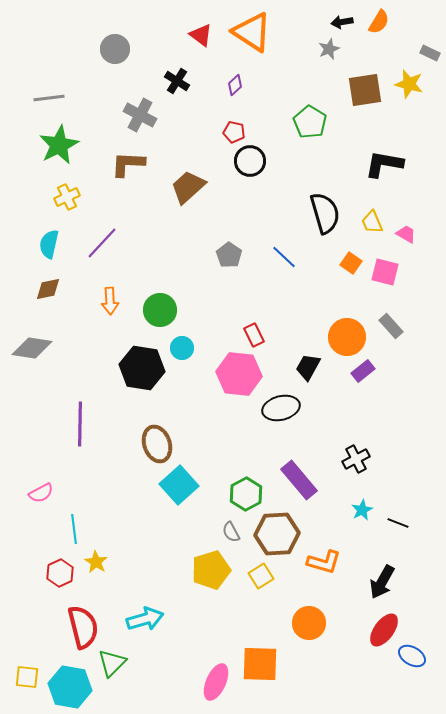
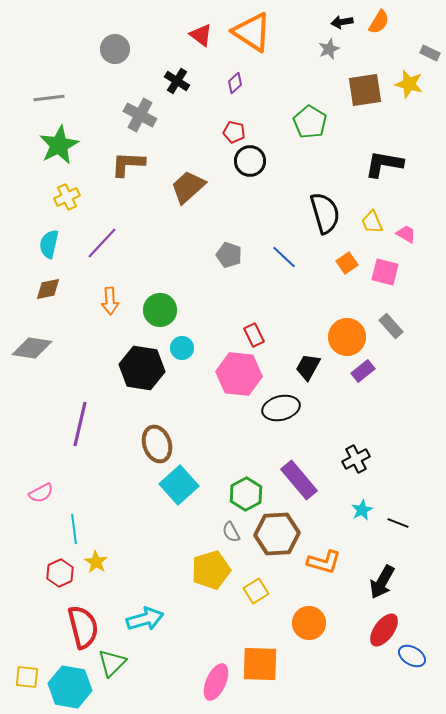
purple diamond at (235, 85): moved 2 px up
gray pentagon at (229, 255): rotated 15 degrees counterclockwise
orange square at (351, 263): moved 4 px left; rotated 20 degrees clockwise
purple line at (80, 424): rotated 12 degrees clockwise
yellow square at (261, 576): moved 5 px left, 15 px down
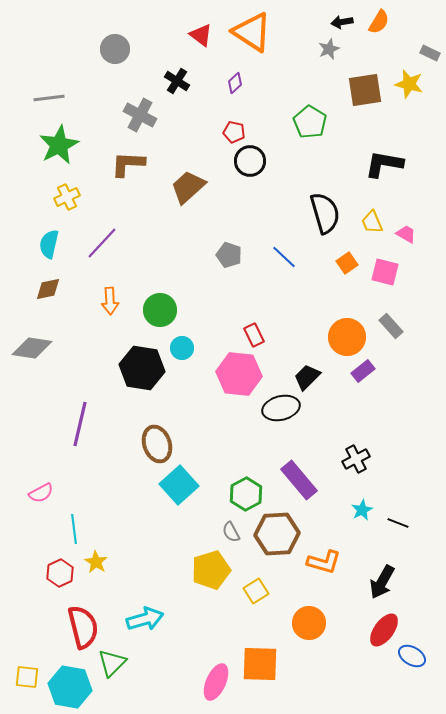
black trapezoid at (308, 367): moved 1 px left, 10 px down; rotated 16 degrees clockwise
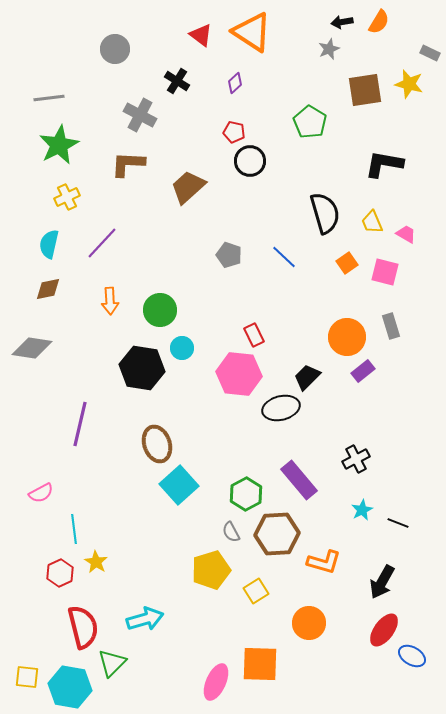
gray rectangle at (391, 326): rotated 25 degrees clockwise
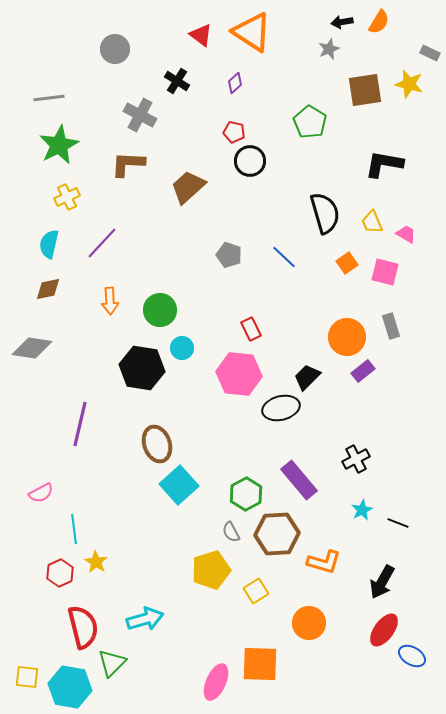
red rectangle at (254, 335): moved 3 px left, 6 px up
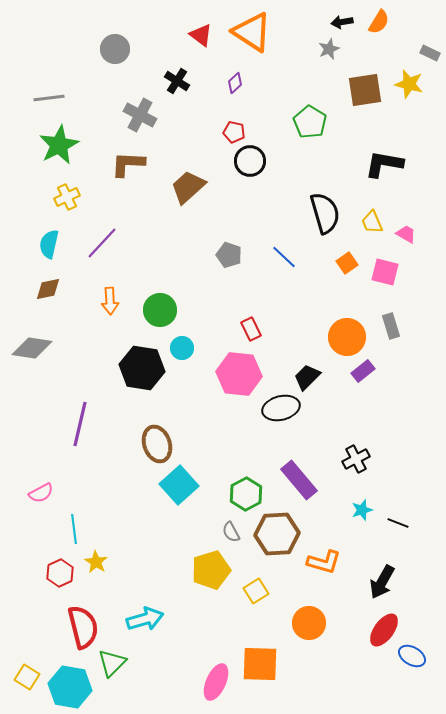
cyan star at (362, 510): rotated 10 degrees clockwise
yellow square at (27, 677): rotated 25 degrees clockwise
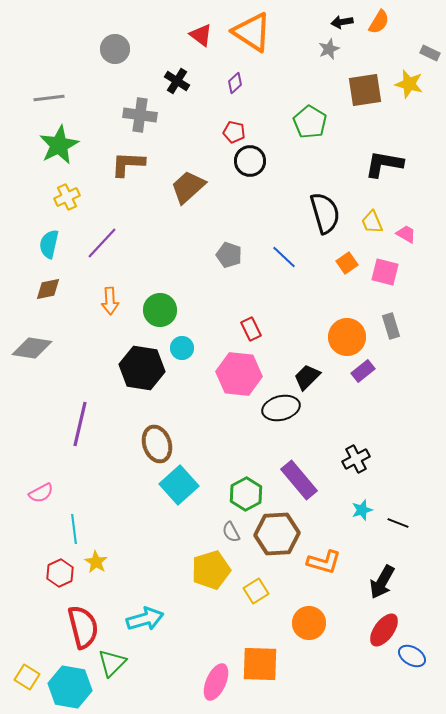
gray cross at (140, 115): rotated 20 degrees counterclockwise
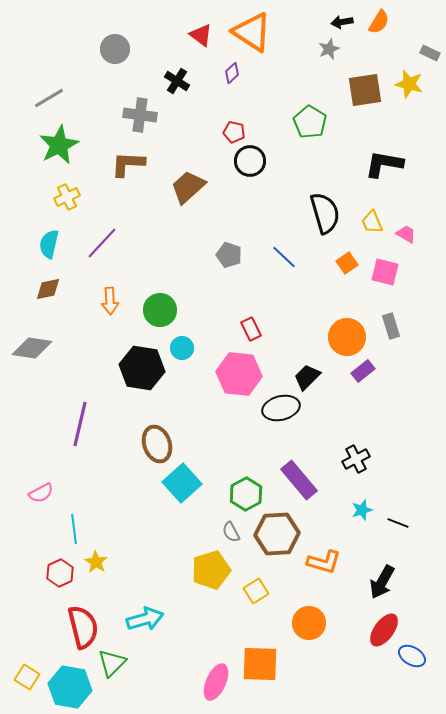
purple diamond at (235, 83): moved 3 px left, 10 px up
gray line at (49, 98): rotated 24 degrees counterclockwise
cyan square at (179, 485): moved 3 px right, 2 px up
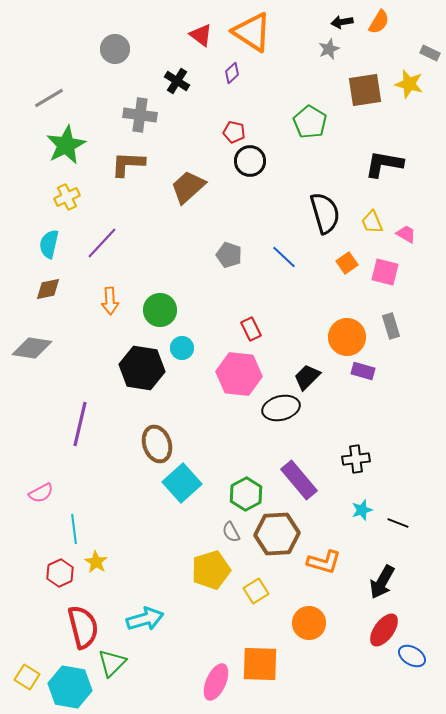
green star at (59, 145): moved 7 px right
purple rectangle at (363, 371): rotated 55 degrees clockwise
black cross at (356, 459): rotated 20 degrees clockwise
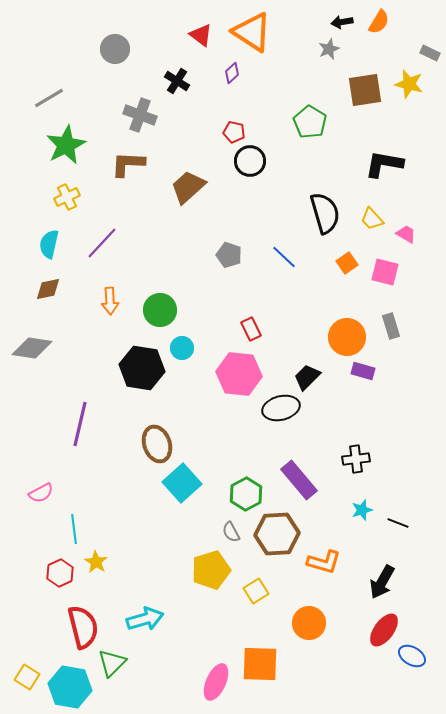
gray cross at (140, 115): rotated 12 degrees clockwise
yellow trapezoid at (372, 222): moved 3 px up; rotated 20 degrees counterclockwise
